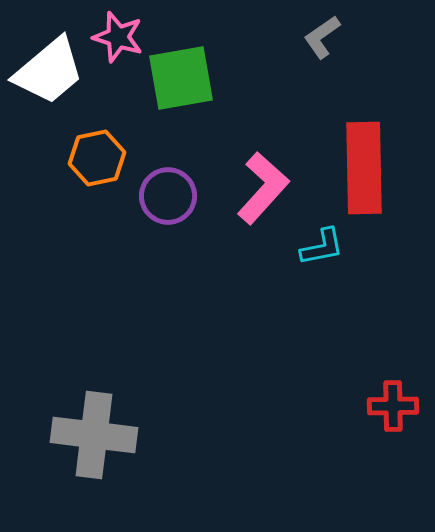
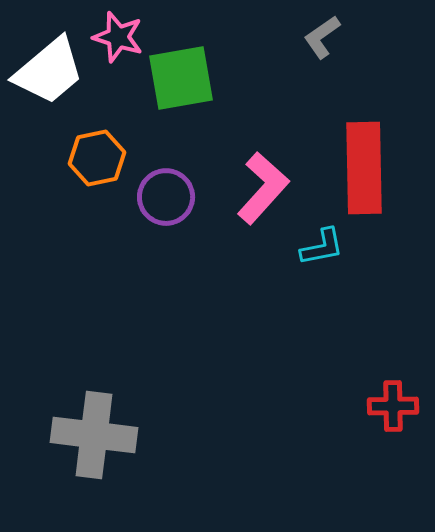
purple circle: moved 2 px left, 1 px down
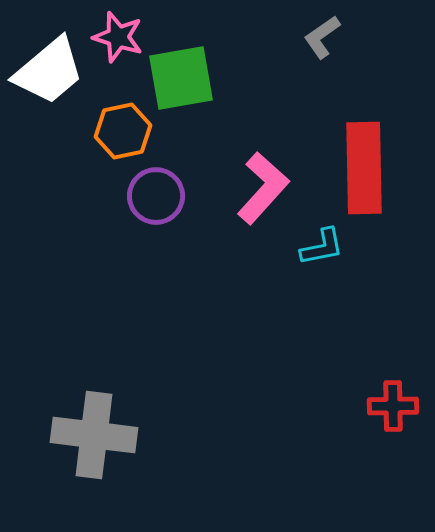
orange hexagon: moved 26 px right, 27 px up
purple circle: moved 10 px left, 1 px up
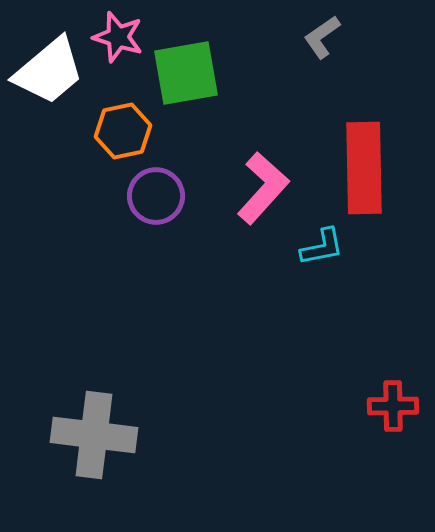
green square: moved 5 px right, 5 px up
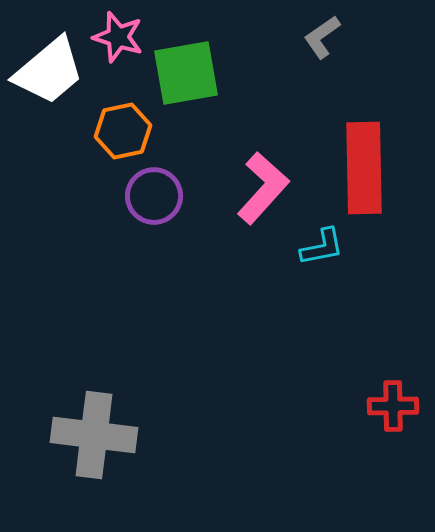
purple circle: moved 2 px left
